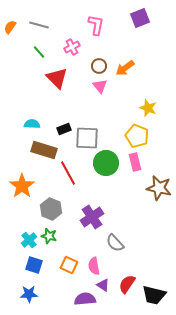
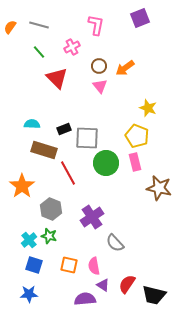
orange square: rotated 12 degrees counterclockwise
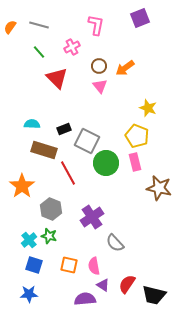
gray square: moved 3 px down; rotated 25 degrees clockwise
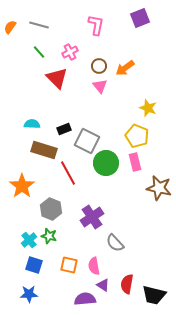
pink cross: moved 2 px left, 5 px down
red semicircle: rotated 24 degrees counterclockwise
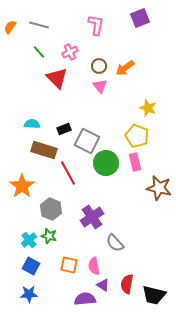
blue square: moved 3 px left, 1 px down; rotated 12 degrees clockwise
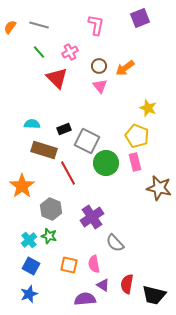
pink semicircle: moved 2 px up
blue star: rotated 18 degrees counterclockwise
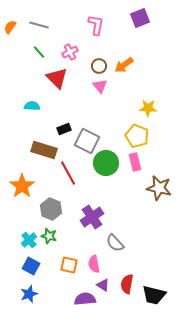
orange arrow: moved 1 px left, 3 px up
yellow star: rotated 18 degrees counterclockwise
cyan semicircle: moved 18 px up
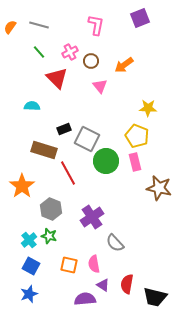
brown circle: moved 8 px left, 5 px up
gray square: moved 2 px up
green circle: moved 2 px up
black trapezoid: moved 1 px right, 2 px down
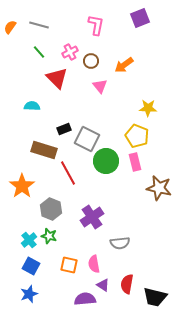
gray semicircle: moved 5 px right; rotated 54 degrees counterclockwise
